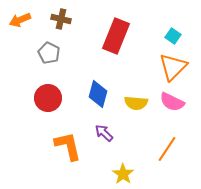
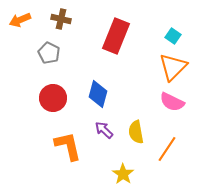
red circle: moved 5 px right
yellow semicircle: moved 29 px down; rotated 75 degrees clockwise
purple arrow: moved 3 px up
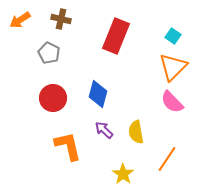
orange arrow: rotated 10 degrees counterclockwise
pink semicircle: rotated 20 degrees clockwise
orange line: moved 10 px down
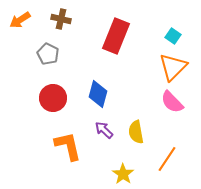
gray pentagon: moved 1 px left, 1 px down
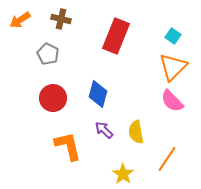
pink semicircle: moved 1 px up
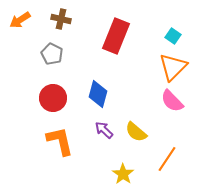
gray pentagon: moved 4 px right
yellow semicircle: rotated 40 degrees counterclockwise
orange L-shape: moved 8 px left, 5 px up
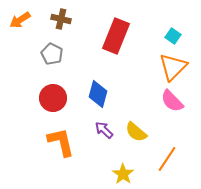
orange L-shape: moved 1 px right, 1 px down
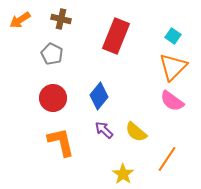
blue diamond: moved 1 px right, 2 px down; rotated 24 degrees clockwise
pink semicircle: rotated 10 degrees counterclockwise
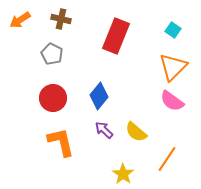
cyan square: moved 6 px up
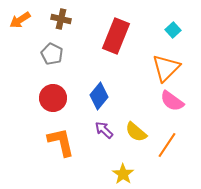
cyan square: rotated 14 degrees clockwise
orange triangle: moved 7 px left, 1 px down
orange line: moved 14 px up
